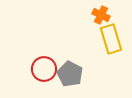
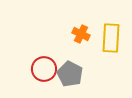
orange cross: moved 20 px left, 19 px down
yellow rectangle: moved 1 px up; rotated 20 degrees clockwise
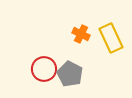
yellow rectangle: rotated 28 degrees counterclockwise
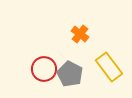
orange cross: moved 1 px left; rotated 12 degrees clockwise
yellow rectangle: moved 2 px left, 29 px down; rotated 12 degrees counterclockwise
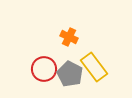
orange cross: moved 11 px left, 3 px down; rotated 12 degrees counterclockwise
yellow rectangle: moved 15 px left
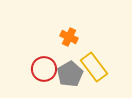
gray pentagon: rotated 15 degrees clockwise
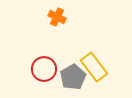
orange cross: moved 12 px left, 20 px up
gray pentagon: moved 3 px right, 3 px down
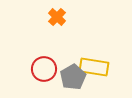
orange cross: rotated 18 degrees clockwise
yellow rectangle: rotated 44 degrees counterclockwise
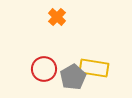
yellow rectangle: moved 1 px down
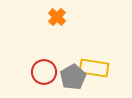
red circle: moved 3 px down
